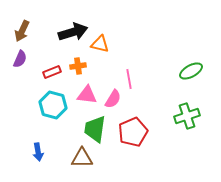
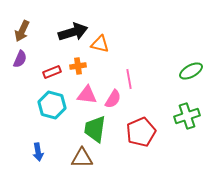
cyan hexagon: moved 1 px left
red pentagon: moved 8 px right
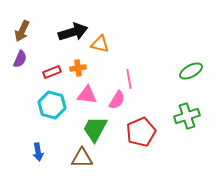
orange cross: moved 2 px down
pink semicircle: moved 4 px right, 1 px down
green trapezoid: rotated 20 degrees clockwise
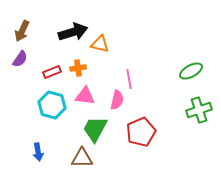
purple semicircle: rotated 12 degrees clockwise
pink triangle: moved 2 px left, 1 px down
pink semicircle: rotated 18 degrees counterclockwise
green cross: moved 12 px right, 6 px up
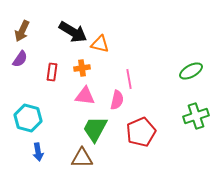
black arrow: rotated 48 degrees clockwise
orange cross: moved 4 px right
red rectangle: rotated 60 degrees counterclockwise
cyan hexagon: moved 24 px left, 13 px down
green cross: moved 3 px left, 6 px down
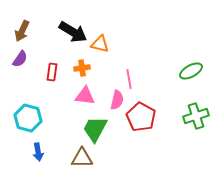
red pentagon: moved 15 px up; rotated 20 degrees counterclockwise
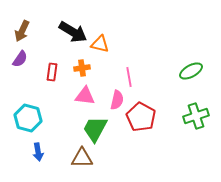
pink line: moved 2 px up
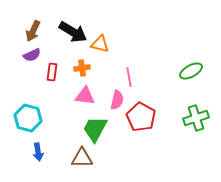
brown arrow: moved 11 px right
purple semicircle: moved 12 px right, 4 px up; rotated 30 degrees clockwise
green cross: moved 2 px down
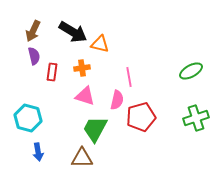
purple semicircle: moved 2 px right, 1 px down; rotated 78 degrees counterclockwise
pink triangle: rotated 10 degrees clockwise
red pentagon: rotated 28 degrees clockwise
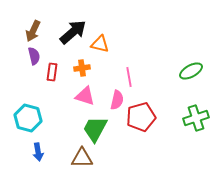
black arrow: rotated 72 degrees counterclockwise
